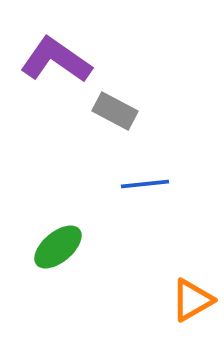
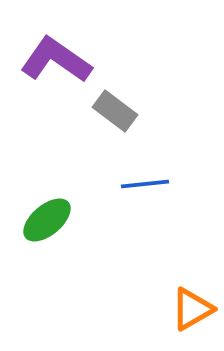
gray rectangle: rotated 9 degrees clockwise
green ellipse: moved 11 px left, 27 px up
orange triangle: moved 9 px down
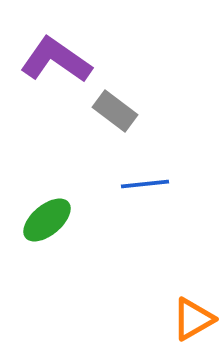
orange triangle: moved 1 px right, 10 px down
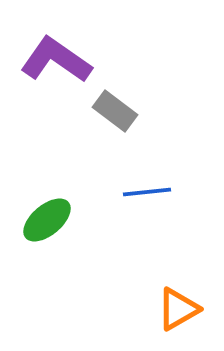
blue line: moved 2 px right, 8 px down
orange triangle: moved 15 px left, 10 px up
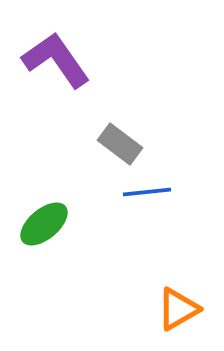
purple L-shape: rotated 20 degrees clockwise
gray rectangle: moved 5 px right, 33 px down
green ellipse: moved 3 px left, 4 px down
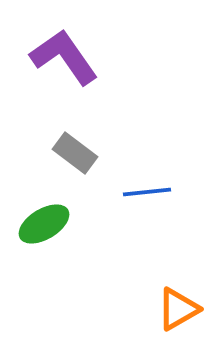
purple L-shape: moved 8 px right, 3 px up
gray rectangle: moved 45 px left, 9 px down
green ellipse: rotated 9 degrees clockwise
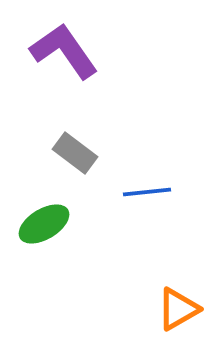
purple L-shape: moved 6 px up
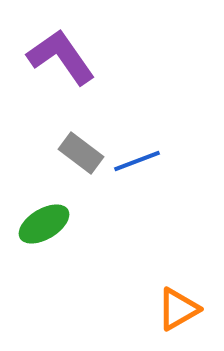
purple L-shape: moved 3 px left, 6 px down
gray rectangle: moved 6 px right
blue line: moved 10 px left, 31 px up; rotated 15 degrees counterclockwise
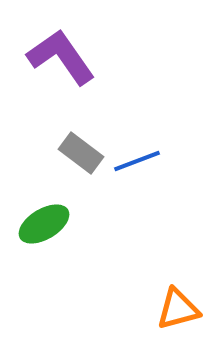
orange triangle: rotated 15 degrees clockwise
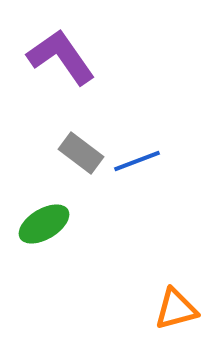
orange triangle: moved 2 px left
